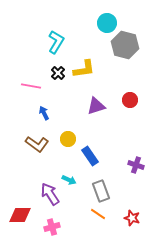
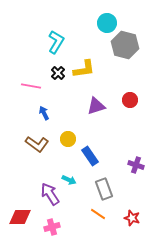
gray rectangle: moved 3 px right, 2 px up
red diamond: moved 2 px down
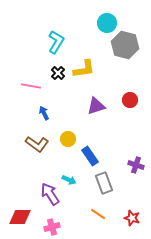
gray rectangle: moved 6 px up
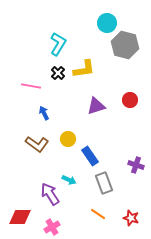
cyan L-shape: moved 2 px right, 2 px down
red star: moved 1 px left
pink cross: rotated 14 degrees counterclockwise
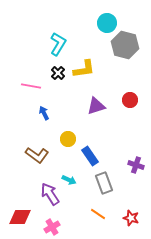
brown L-shape: moved 11 px down
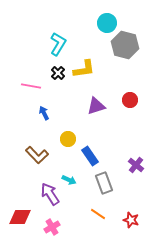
brown L-shape: rotated 10 degrees clockwise
purple cross: rotated 21 degrees clockwise
red star: moved 2 px down
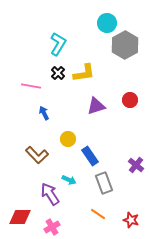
gray hexagon: rotated 16 degrees clockwise
yellow L-shape: moved 4 px down
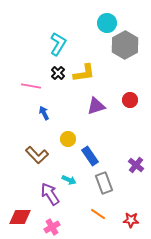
red star: rotated 14 degrees counterclockwise
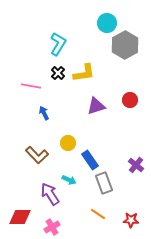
yellow circle: moved 4 px down
blue rectangle: moved 4 px down
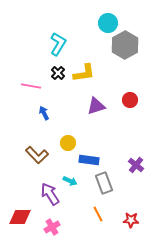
cyan circle: moved 1 px right
blue rectangle: moved 1 px left; rotated 48 degrees counterclockwise
cyan arrow: moved 1 px right, 1 px down
orange line: rotated 28 degrees clockwise
